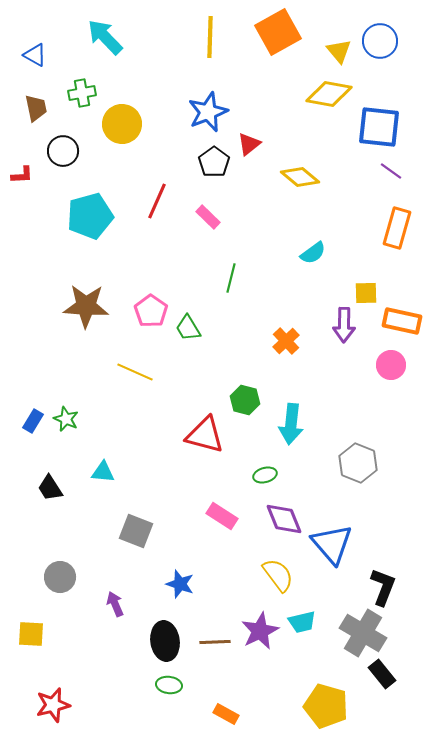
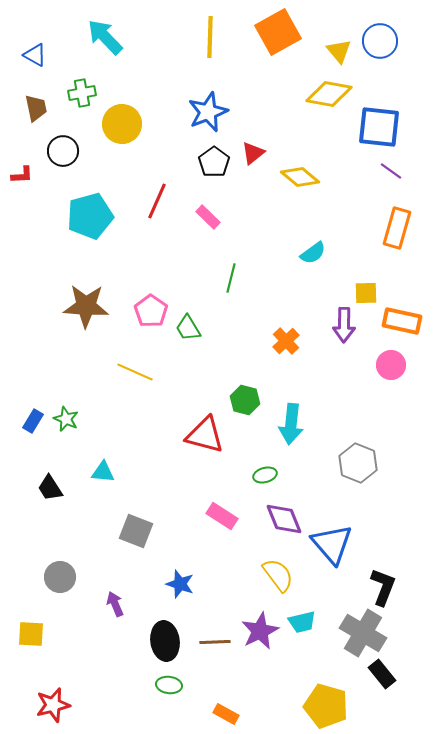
red triangle at (249, 144): moved 4 px right, 9 px down
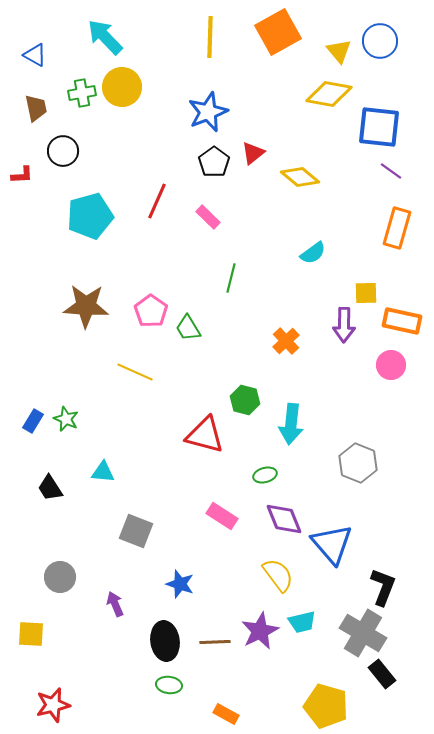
yellow circle at (122, 124): moved 37 px up
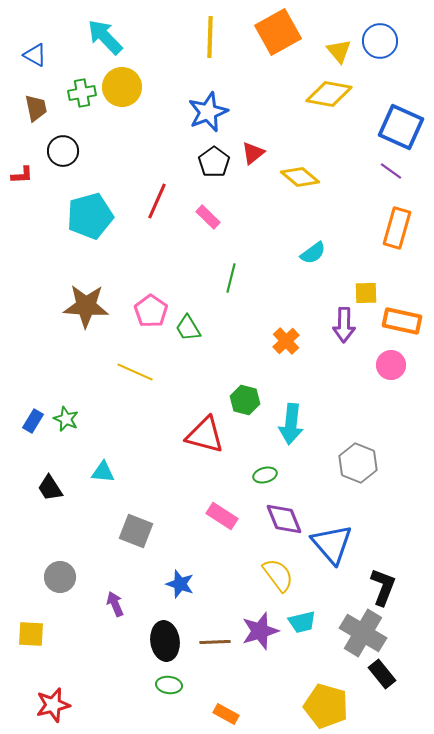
blue square at (379, 127): moved 22 px right; rotated 18 degrees clockwise
purple star at (260, 631): rotated 9 degrees clockwise
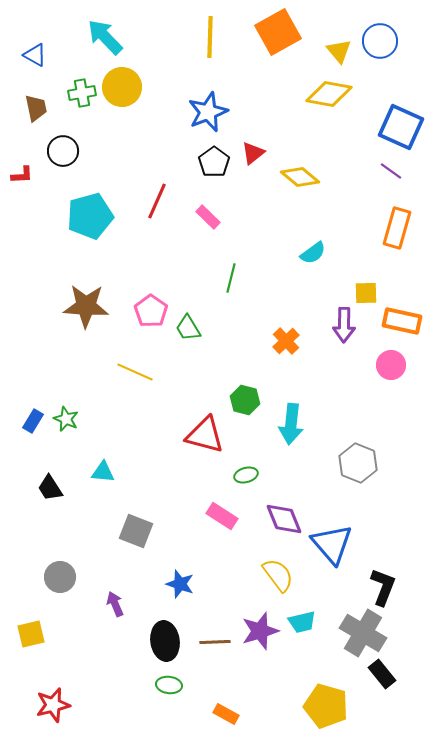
green ellipse at (265, 475): moved 19 px left
yellow square at (31, 634): rotated 16 degrees counterclockwise
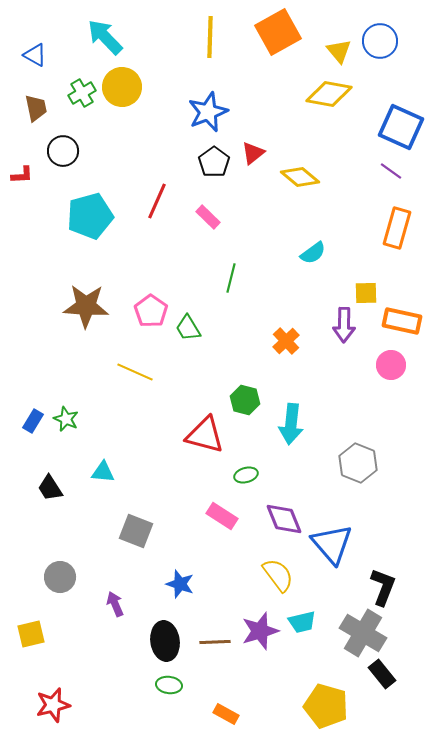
green cross at (82, 93): rotated 20 degrees counterclockwise
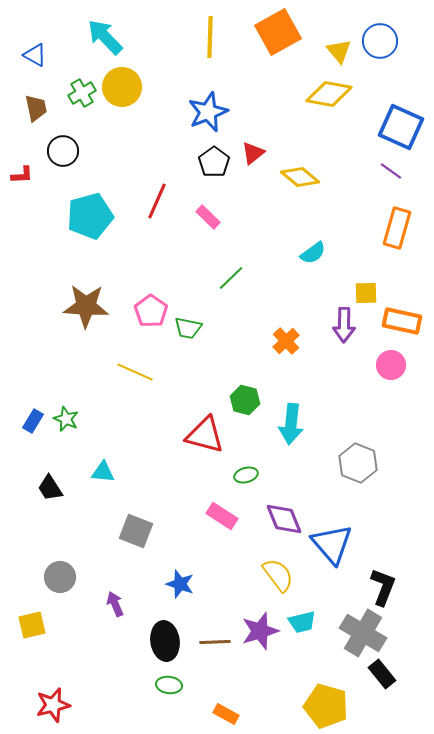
green line at (231, 278): rotated 32 degrees clockwise
green trapezoid at (188, 328): rotated 48 degrees counterclockwise
yellow square at (31, 634): moved 1 px right, 9 px up
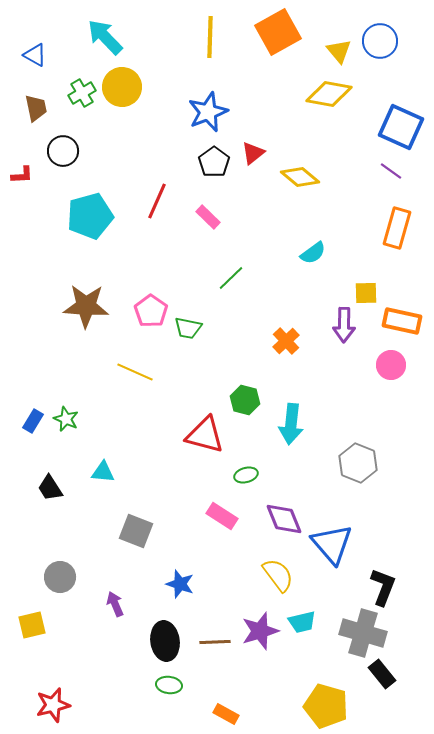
gray cross at (363, 633): rotated 15 degrees counterclockwise
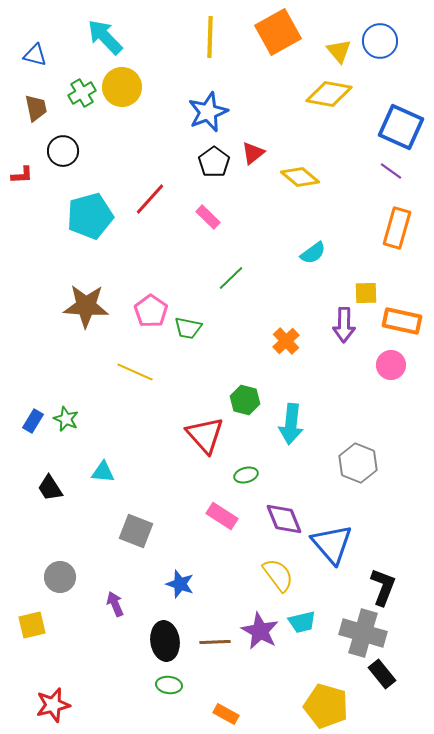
blue triangle at (35, 55): rotated 15 degrees counterclockwise
red line at (157, 201): moved 7 px left, 2 px up; rotated 18 degrees clockwise
red triangle at (205, 435): rotated 33 degrees clockwise
purple star at (260, 631): rotated 27 degrees counterclockwise
